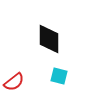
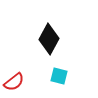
black diamond: rotated 28 degrees clockwise
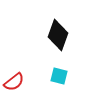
black diamond: moved 9 px right, 4 px up; rotated 8 degrees counterclockwise
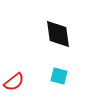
black diamond: moved 1 px up; rotated 28 degrees counterclockwise
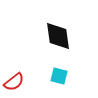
black diamond: moved 2 px down
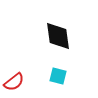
cyan square: moved 1 px left
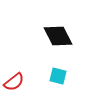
black diamond: rotated 20 degrees counterclockwise
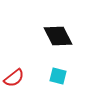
red semicircle: moved 4 px up
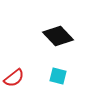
black diamond: rotated 16 degrees counterclockwise
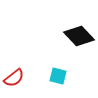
black diamond: moved 21 px right
